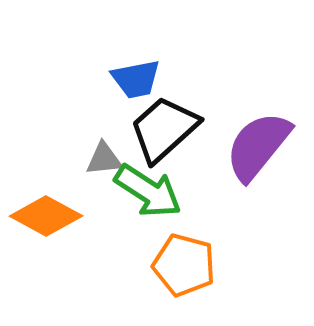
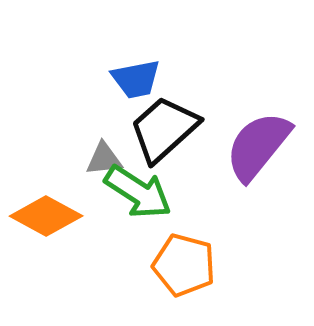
green arrow: moved 10 px left, 1 px down
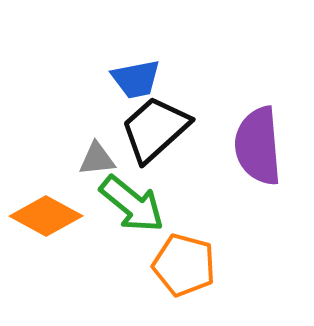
black trapezoid: moved 9 px left
purple semicircle: rotated 44 degrees counterclockwise
gray triangle: moved 7 px left
green arrow: moved 6 px left, 12 px down; rotated 6 degrees clockwise
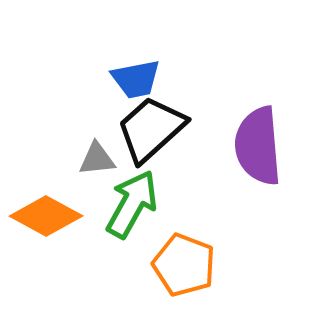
black trapezoid: moved 4 px left
green arrow: rotated 100 degrees counterclockwise
orange pentagon: rotated 6 degrees clockwise
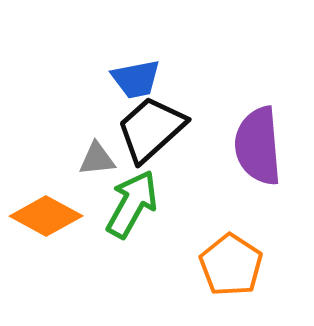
orange pentagon: moved 47 px right; rotated 12 degrees clockwise
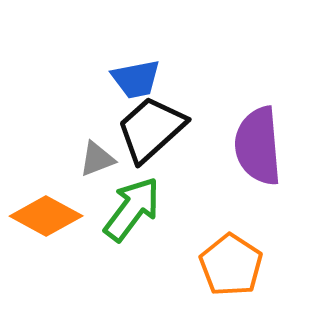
gray triangle: rotated 15 degrees counterclockwise
green arrow: moved 5 px down; rotated 8 degrees clockwise
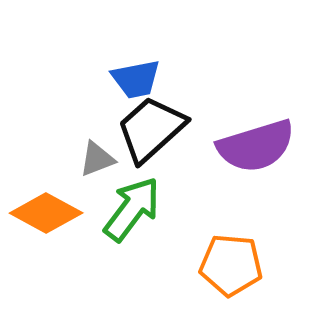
purple semicircle: moved 2 px left; rotated 102 degrees counterclockwise
orange diamond: moved 3 px up
orange pentagon: rotated 28 degrees counterclockwise
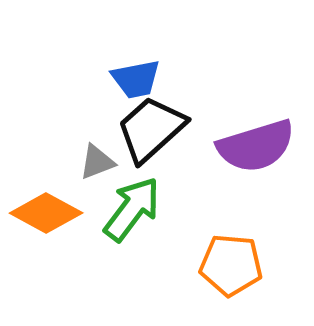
gray triangle: moved 3 px down
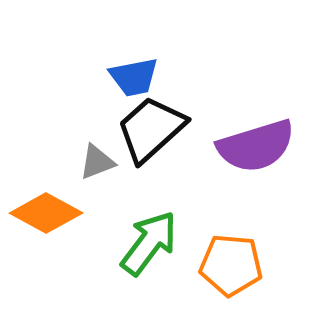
blue trapezoid: moved 2 px left, 2 px up
green arrow: moved 17 px right, 34 px down
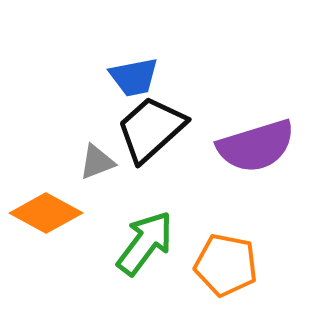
green arrow: moved 4 px left
orange pentagon: moved 5 px left; rotated 6 degrees clockwise
